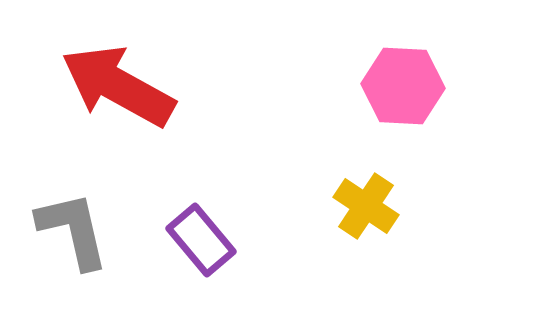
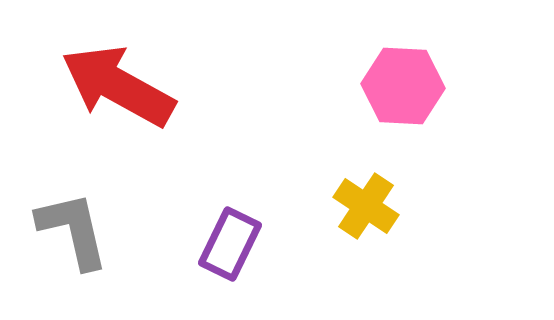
purple rectangle: moved 29 px right, 4 px down; rotated 66 degrees clockwise
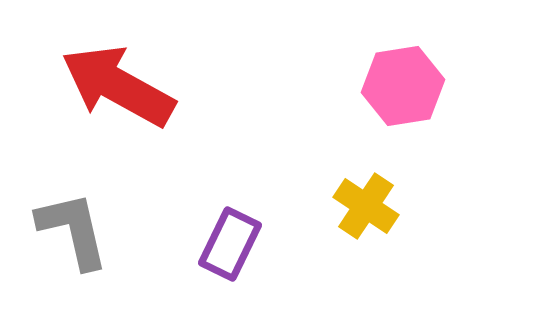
pink hexagon: rotated 12 degrees counterclockwise
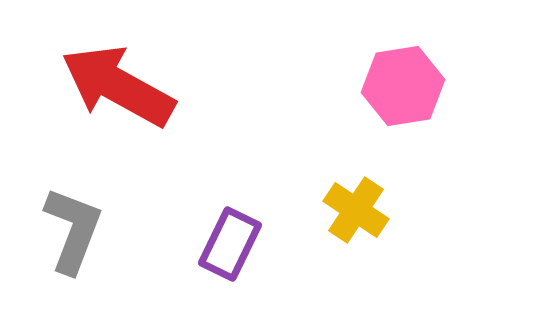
yellow cross: moved 10 px left, 4 px down
gray L-shape: rotated 34 degrees clockwise
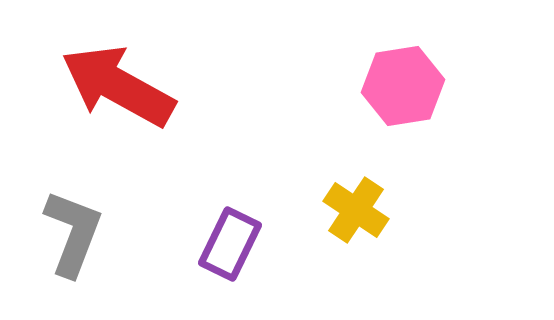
gray L-shape: moved 3 px down
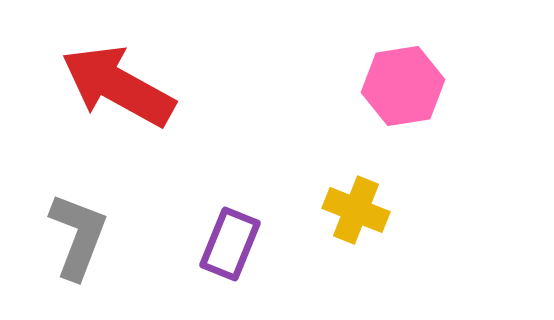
yellow cross: rotated 12 degrees counterclockwise
gray L-shape: moved 5 px right, 3 px down
purple rectangle: rotated 4 degrees counterclockwise
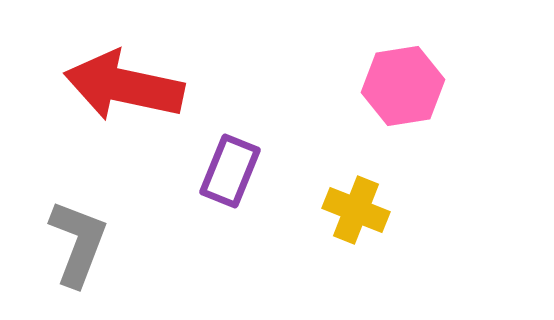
red arrow: moved 6 px right; rotated 17 degrees counterclockwise
gray L-shape: moved 7 px down
purple rectangle: moved 73 px up
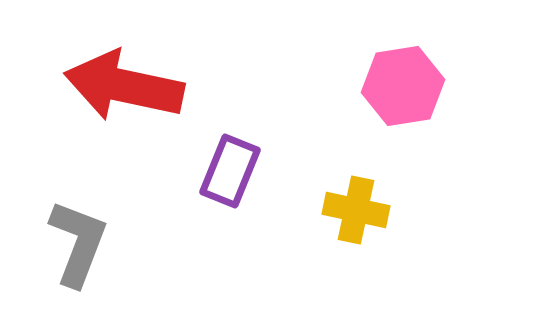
yellow cross: rotated 10 degrees counterclockwise
